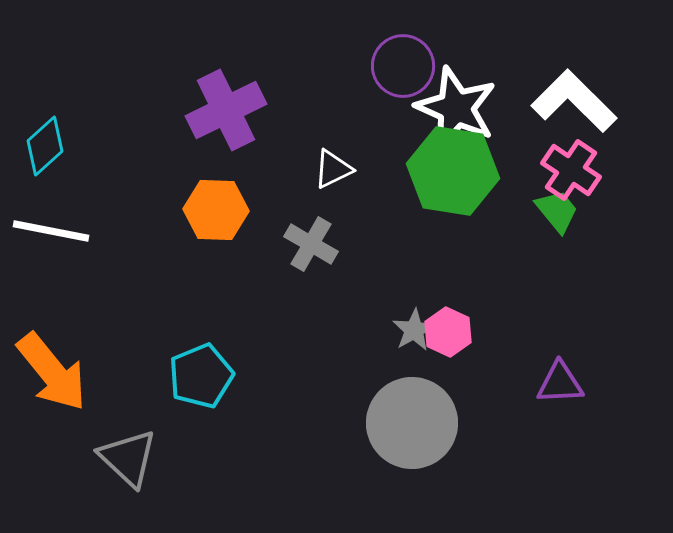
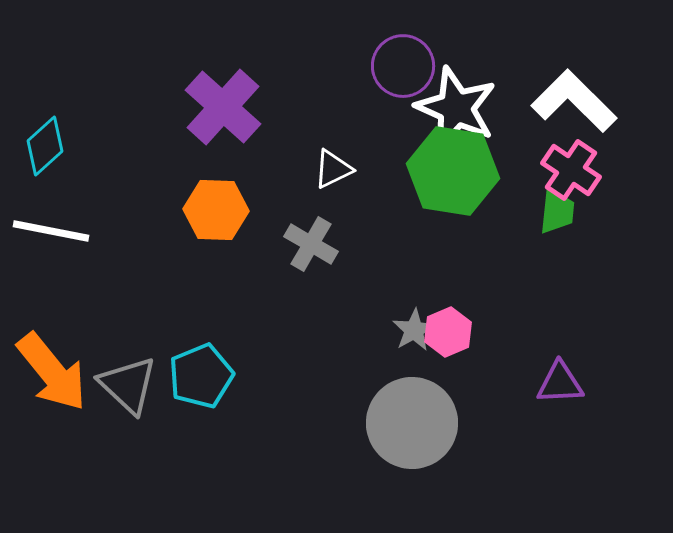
purple cross: moved 3 px left, 3 px up; rotated 22 degrees counterclockwise
green trapezoid: rotated 45 degrees clockwise
pink hexagon: rotated 12 degrees clockwise
gray triangle: moved 73 px up
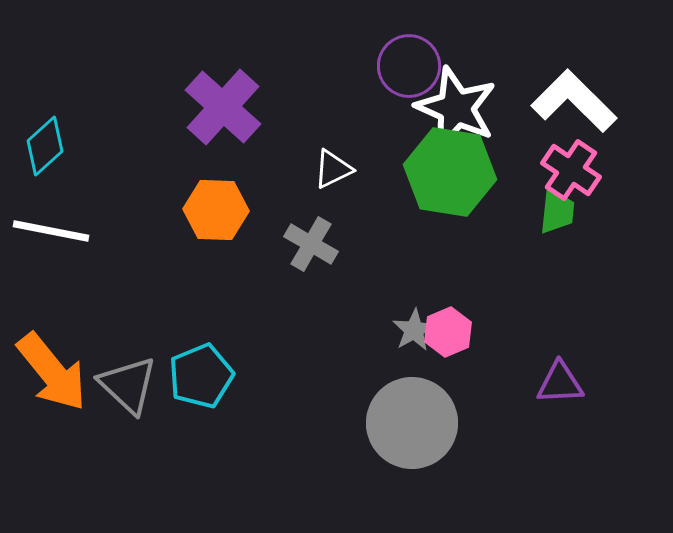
purple circle: moved 6 px right
green hexagon: moved 3 px left, 1 px down
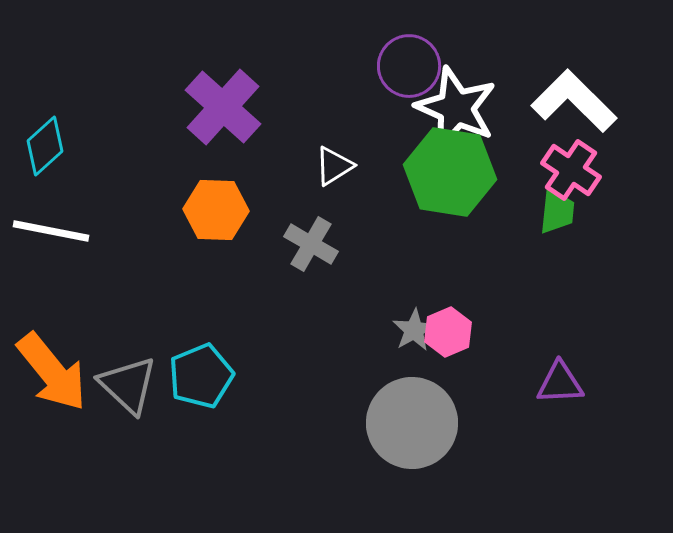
white triangle: moved 1 px right, 3 px up; rotated 6 degrees counterclockwise
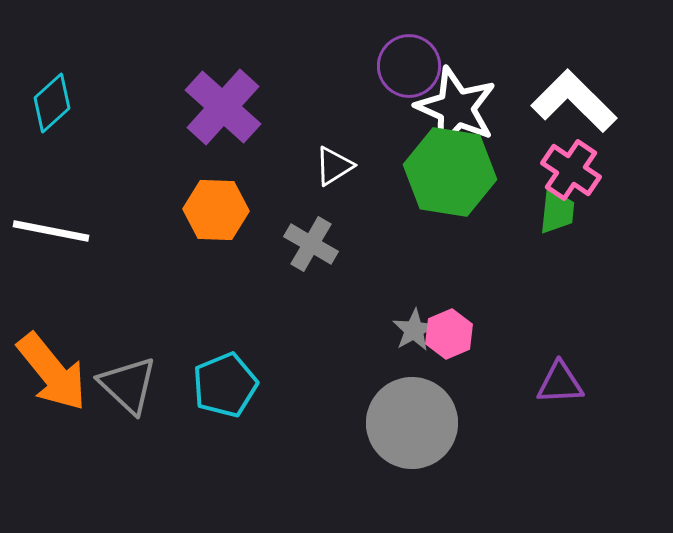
cyan diamond: moved 7 px right, 43 px up
pink hexagon: moved 1 px right, 2 px down
cyan pentagon: moved 24 px right, 9 px down
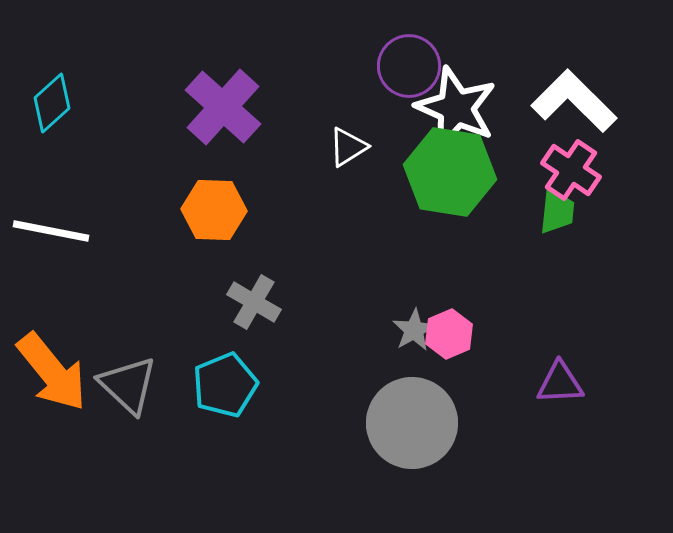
white triangle: moved 14 px right, 19 px up
orange hexagon: moved 2 px left
gray cross: moved 57 px left, 58 px down
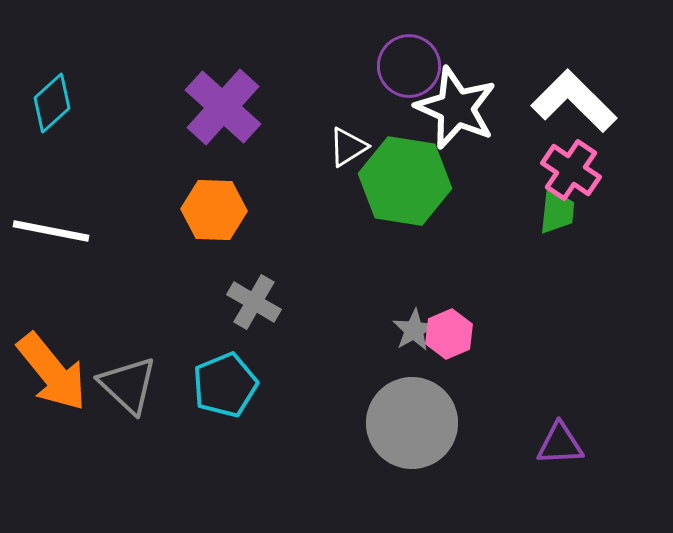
green hexagon: moved 45 px left, 9 px down
purple triangle: moved 61 px down
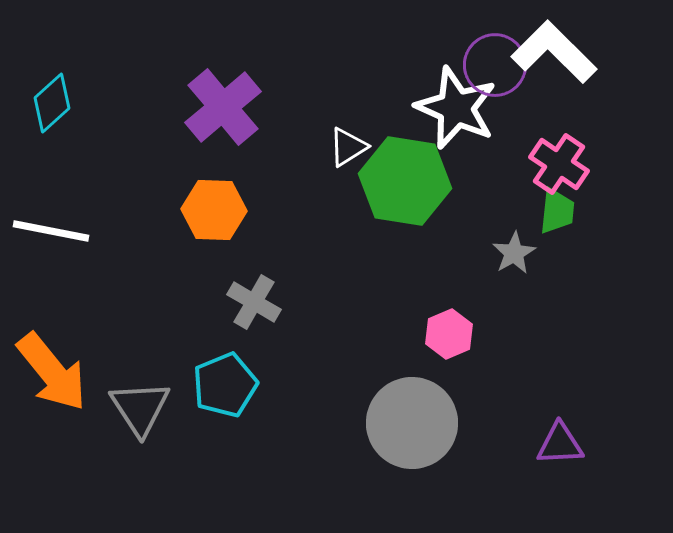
purple circle: moved 86 px right, 1 px up
white L-shape: moved 20 px left, 49 px up
purple cross: rotated 8 degrees clockwise
pink cross: moved 12 px left, 6 px up
gray star: moved 100 px right, 77 px up
gray triangle: moved 12 px right, 23 px down; rotated 14 degrees clockwise
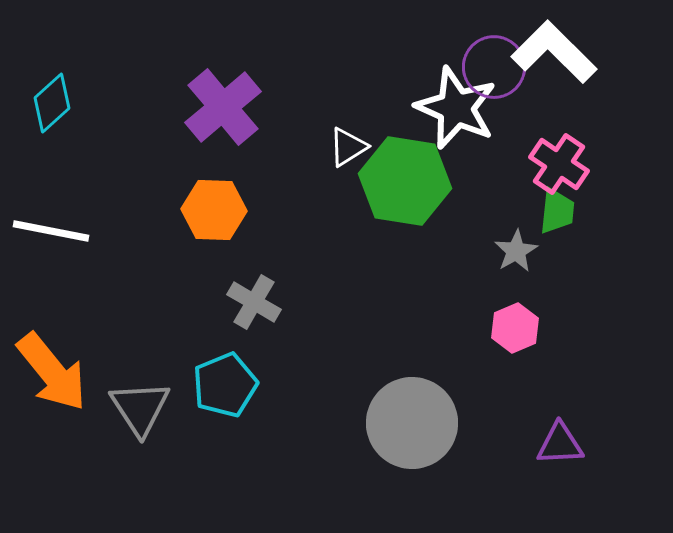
purple circle: moved 1 px left, 2 px down
gray star: moved 2 px right, 2 px up
pink hexagon: moved 66 px right, 6 px up
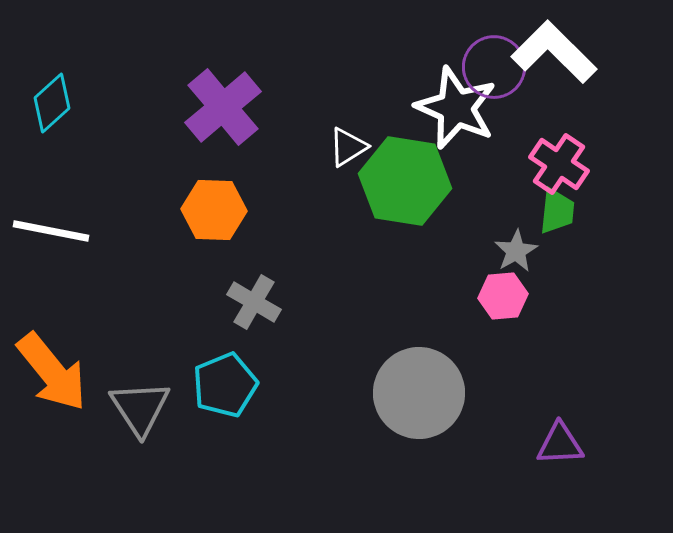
pink hexagon: moved 12 px left, 32 px up; rotated 18 degrees clockwise
gray circle: moved 7 px right, 30 px up
